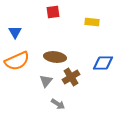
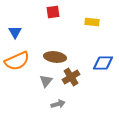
gray arrow: rotated 48 degrees counterclockwise
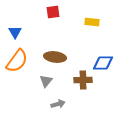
orange semicircle: rotated 30 degrees counterclockwise
brown cross: moved 12 px right, 3 px down; rotated 30 degrees clockwise
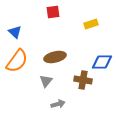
yellow rectangle: moved 1 px left, 2 px down; rotated 24 degrees counterclockwise
blue triangle: rotated 16 degrees counterclockwise
brown ellipse: rotated 20 degrees counterclockwise
blue diamond: moved 1 px left, 1 px up
brown cross: rotated 12 degrees clockwise
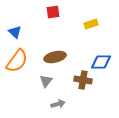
blue diamond: moved 1 px left
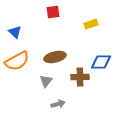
orange semicircle: rotated 25 degrees clockwise
brown cross: moved 3 px left, 3 px up; rotated 12 degrees counterclockwise
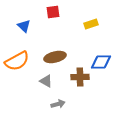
blue triangle: moved 9 px right, 6 px up
gray triangle: rotated 40 degrees counterclockwise
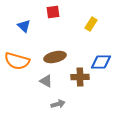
yellow rectangle: rotated 40 degrees counterclockwise
orange semicircle: rotated 45 degrees clockwise
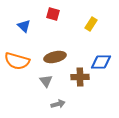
red square: moved 2 px down; rotated 24 degrees clockwise
gray triangle: rotated 24 degrees clockwise
